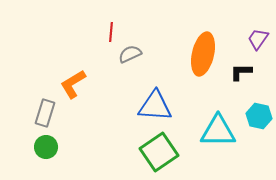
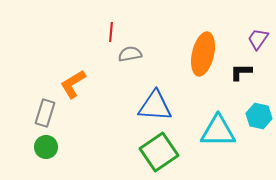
gray semicircle: rotated 15 degrees clockwise
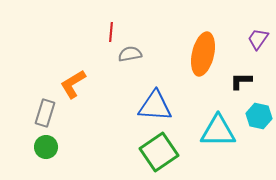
black L-shape: moved 9 px down
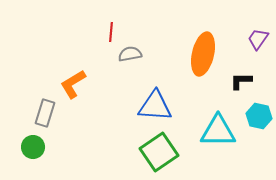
green circle: moved 13 px left
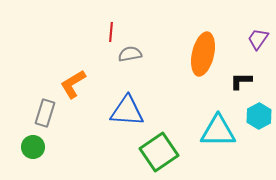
blue triangle: moved 28 px left, 5 px down
cyan hexagon: rotated 20 degrees clockwise
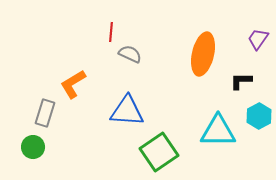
gray semicircle: rotated 35 degrees clockwise
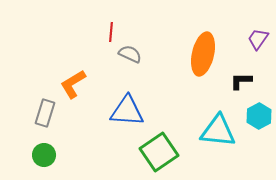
cyan triangle: rotated 6 degrees clockwise
green circle: moved 11 px right, 8 px down
